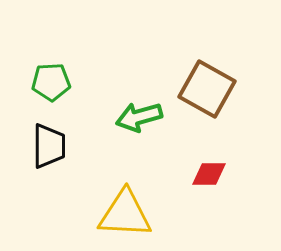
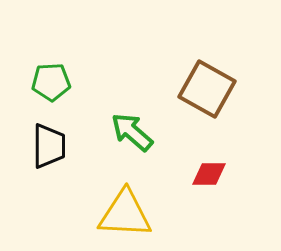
green arrow: moved 7 px left, 15 px down; rotated 57 degrees clockwise
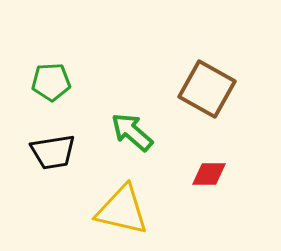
black trapezoid: moved 4 px right, 6 px down; rotated 81 degrees clockwise
yellow triangle: moved 3 px left, 4 px up; rotated 10 degrees clockwise
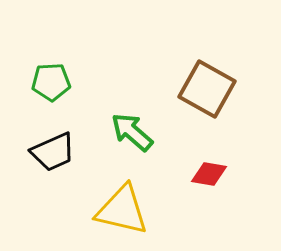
black trapezoid: rotated 15 degrees counterclockwise
red diamond: rotated 9 degrees clockwise
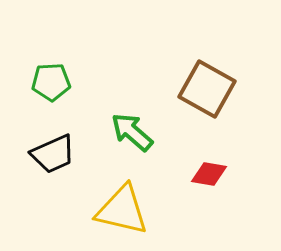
black trapezoid: moved 2 px down
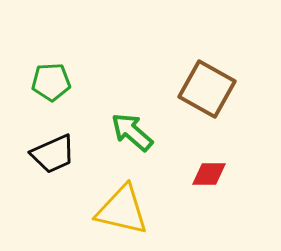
red diamond: rotated 9 degrees counterclockwise
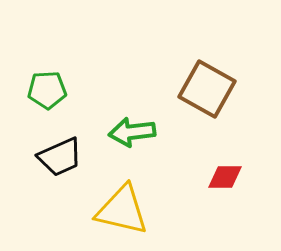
green pentagon: moved 4 px left, 8 px down
green arrow: rotated 48 degrees counterclockwise
black trapezoid: moved 7 px right, 3 px down
red diamond: moved 16 px right, 3 px down
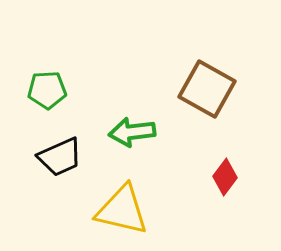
red diamond: rotated 54 degrees counterclockwise
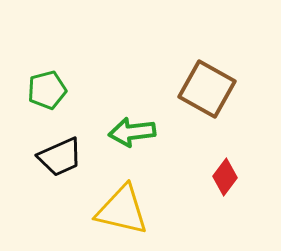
green pentagon: rotated 12 degrees counterclockwise
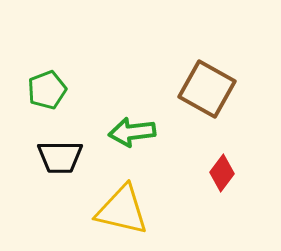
green pentagon: rotated 6 degrees counterclockwise
black trapezoid: rotated 24 degrees clockwise
red diamond: moved 3 px left, 4 px up
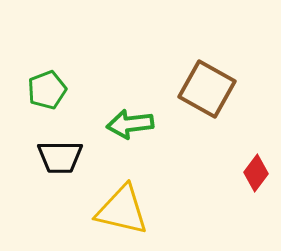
green arrow: moved 2 px left, 8 px up
red diamond: moved 34 px right
